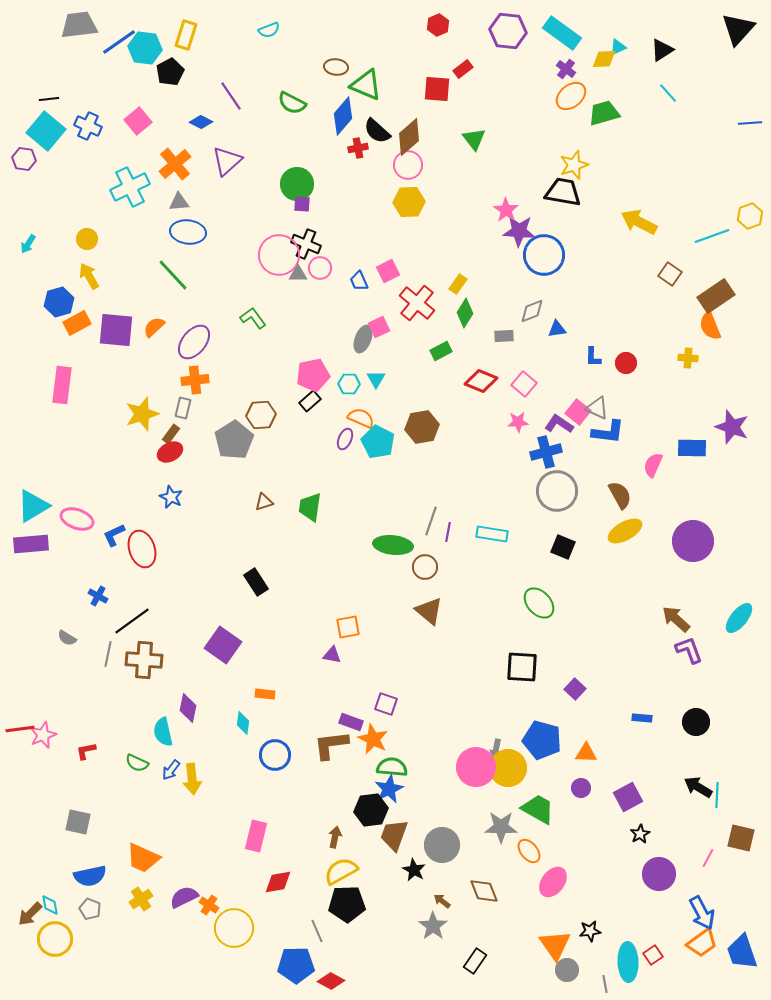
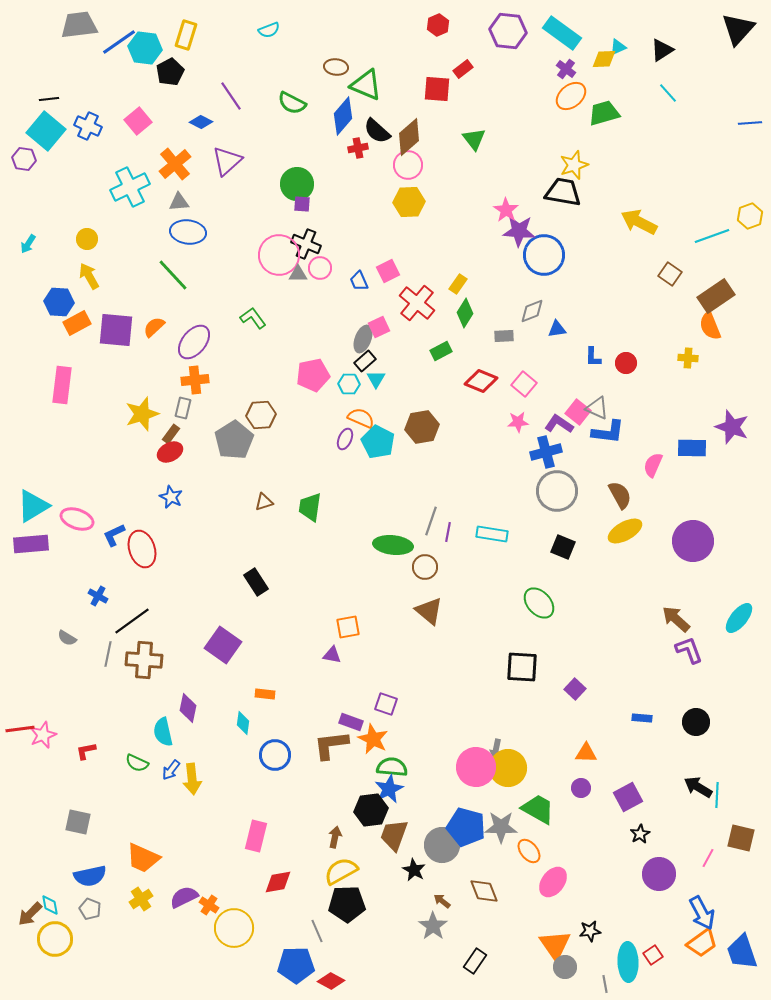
blue hexagon at (59, 302): rotated 20 degrees clockwise
black rectangle at (310, 401): moved 55 px right, 40 px up
blue pentagon at (542, 740): moved 76 px left, 87 px down
gray circle at (567, 970): moved 2 px left, 3 px up
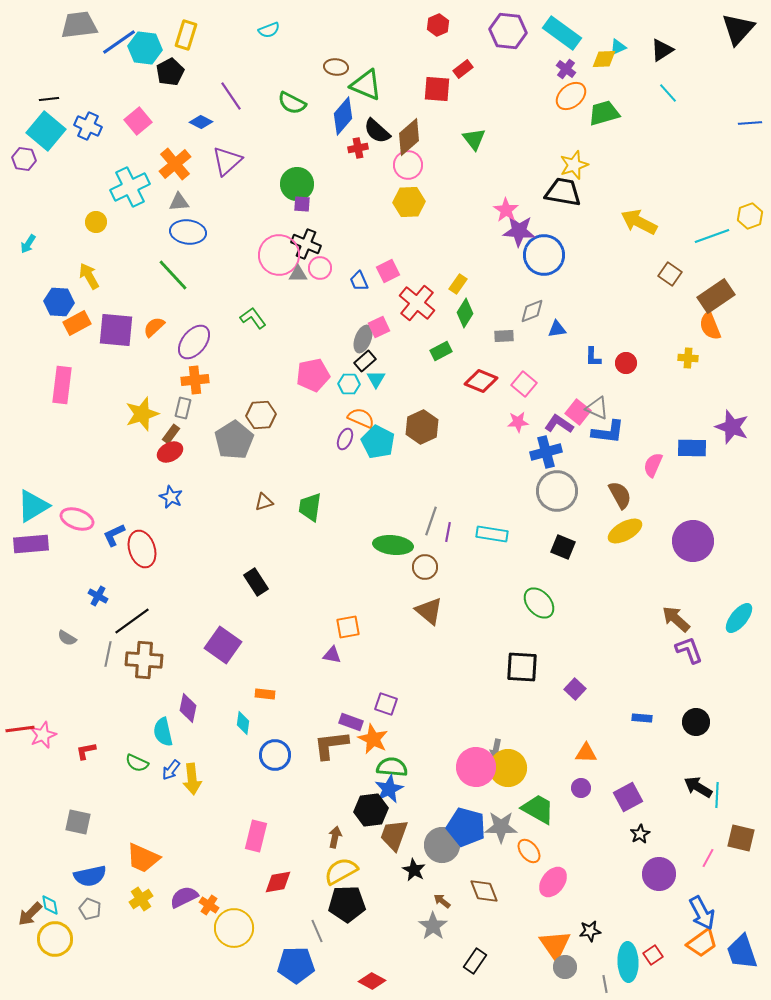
yellow circle at (87, 239): moved 9 px right, 17 px up
brown hexagon at (422, 427): rotated 16 degrees counterclockwise
red diamond at (331, 981): moved 41 px right
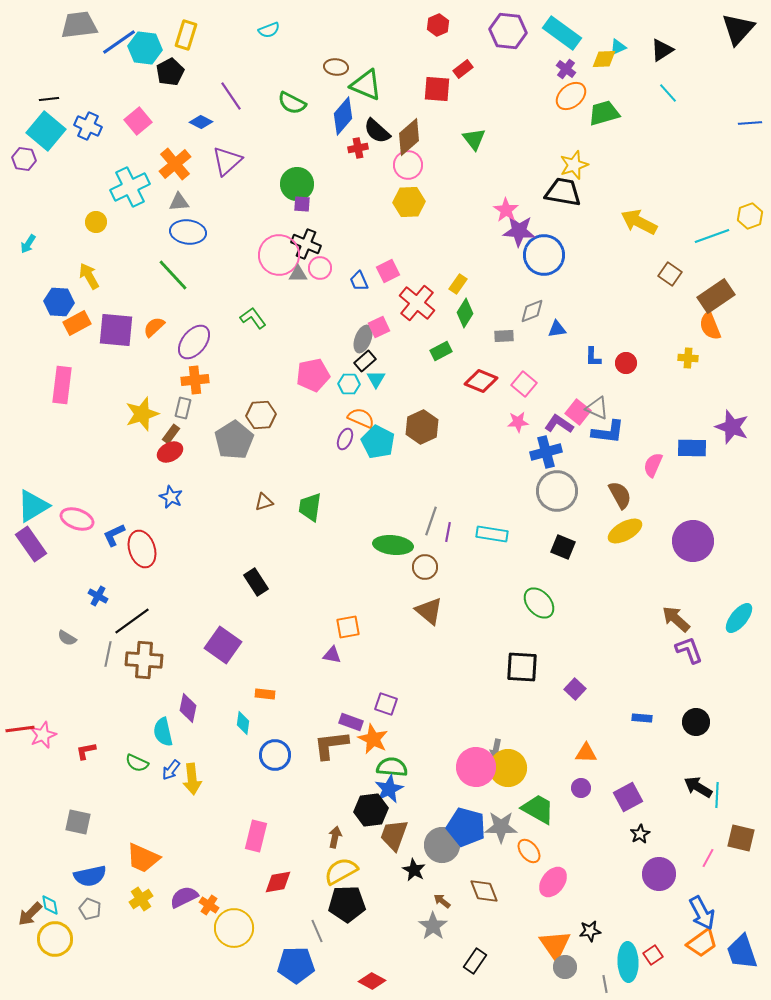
purple rectangle at (31, 544): rotated 60 degrees clockwise
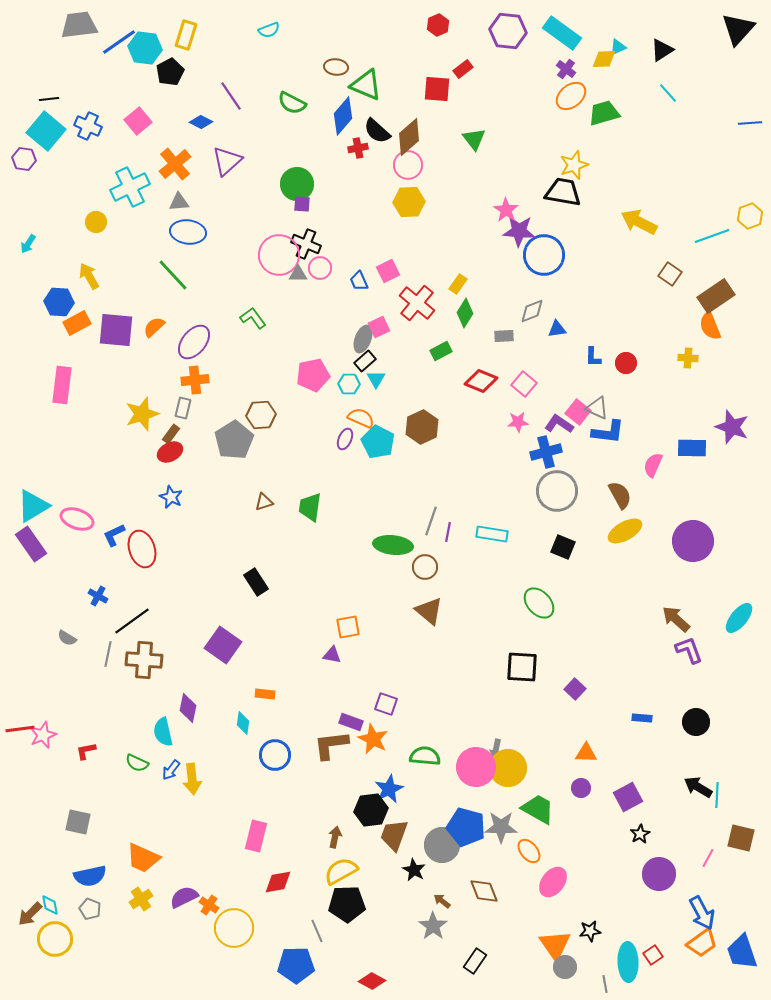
green semicircle at (392, 767): moved 33 px right, 11 px up
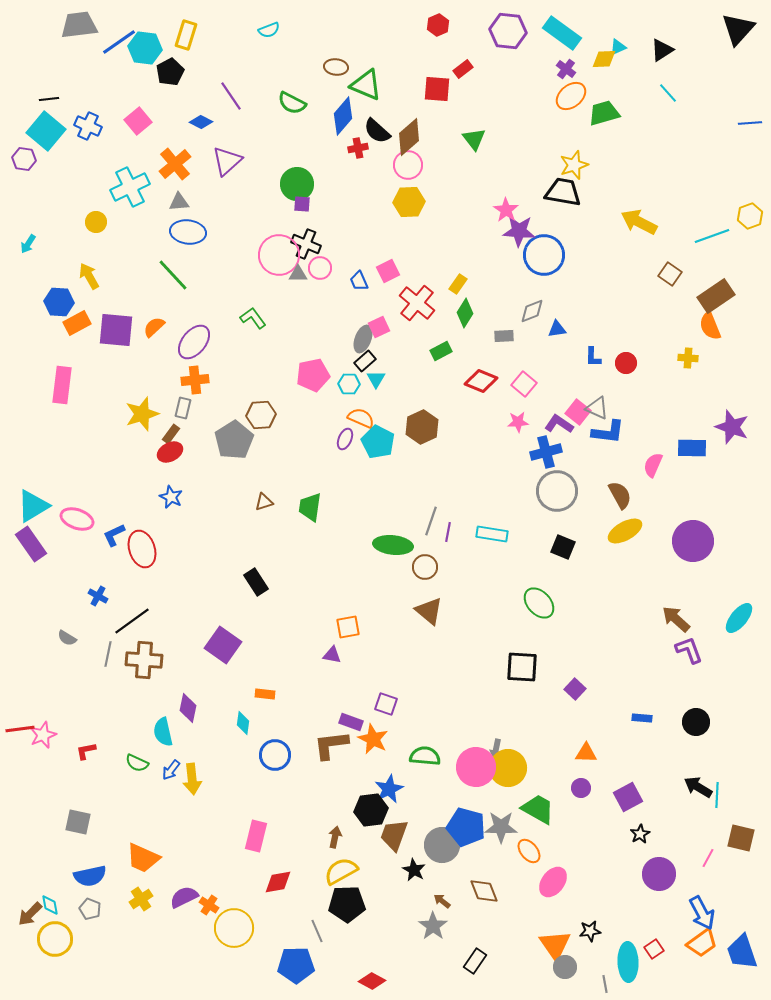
red square at (653, 955): moved 1 px right, 6 px up
